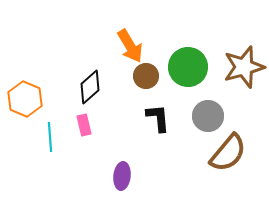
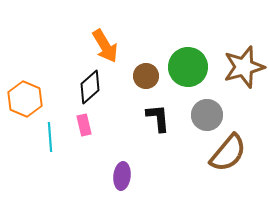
orange arrow: moved 25 px left
gray circle: moved 1 px left, 1 px up
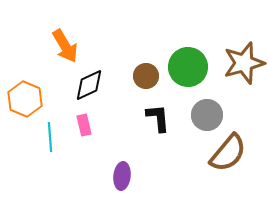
orange arrow: moved 40 px left
brown star: moved 4 px up
black diamond: moved 1 px left, 2 px up; rotated 16 degrees clockwise
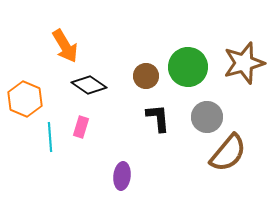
black diamond: rotated 60 degrees clockwise
gray circle: moved 2 px down
pink rectangle: moved 3 px left, 2 px down; rotated 30 degrees clockwise
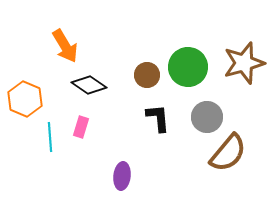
brown circle: moved 1 px right, 1 px up
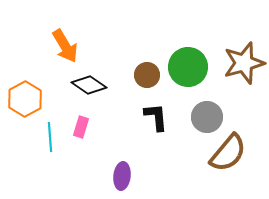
orange hexagon: rotated 8 degrees clockwise
black L-shape: moved 2 px left, 1 px up
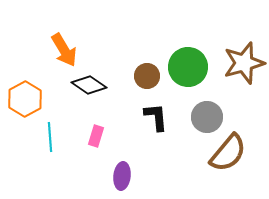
orange arrow: moved 1 px left, 4 px down
brown circle: moved 1 px down
pink rectangle: moved 15 px right, 9 px down
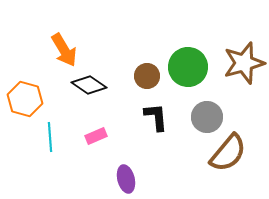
orange hexagon: rotated 16 degrees counterclockwise
pink rectangle: rotated 50 degrees clockwise
purple ellipse: moved 4 px right, 3 px down; rotated 20 degrees counterclockwise
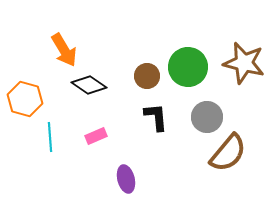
brown star: rotated 30 degrees clockwise
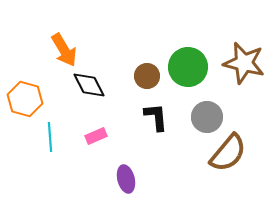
black diamond: rotated 28 degrees clockwise
